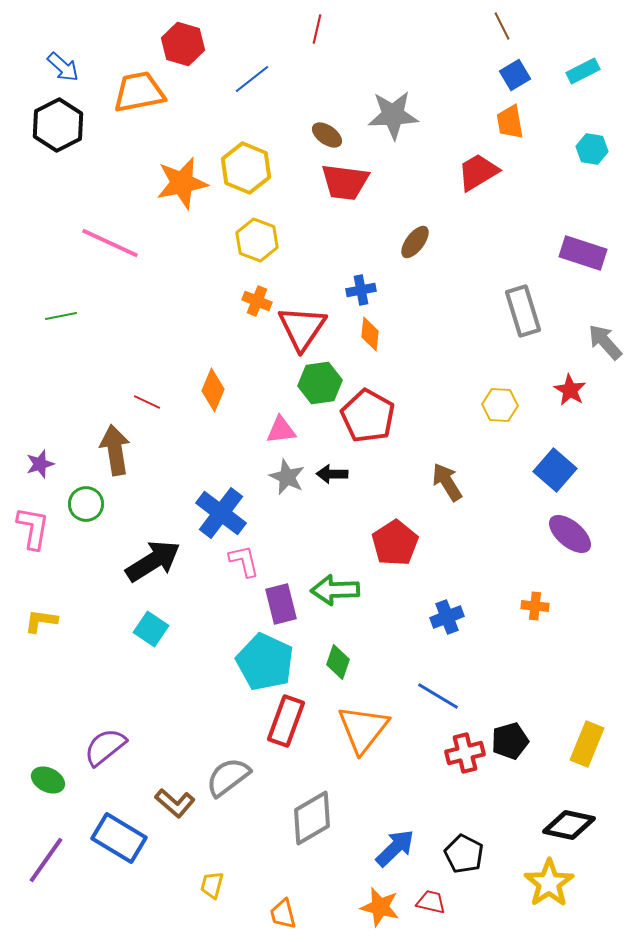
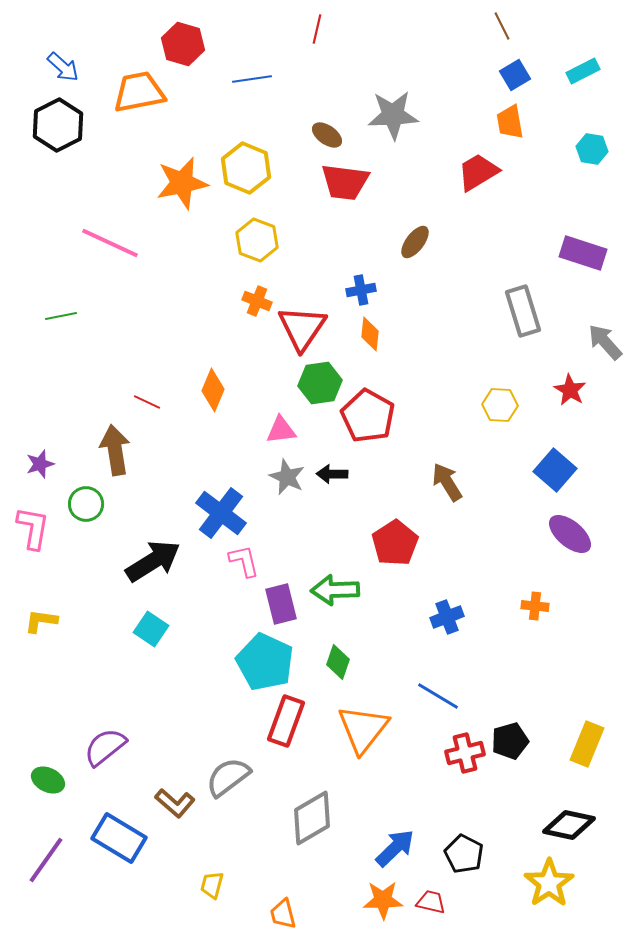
blue line at (252, 79): rotated 30 degrees clockwise
orange star at (380, 907): moved 3 px right, 7 px up; rotated 15 degrees counterclockwise
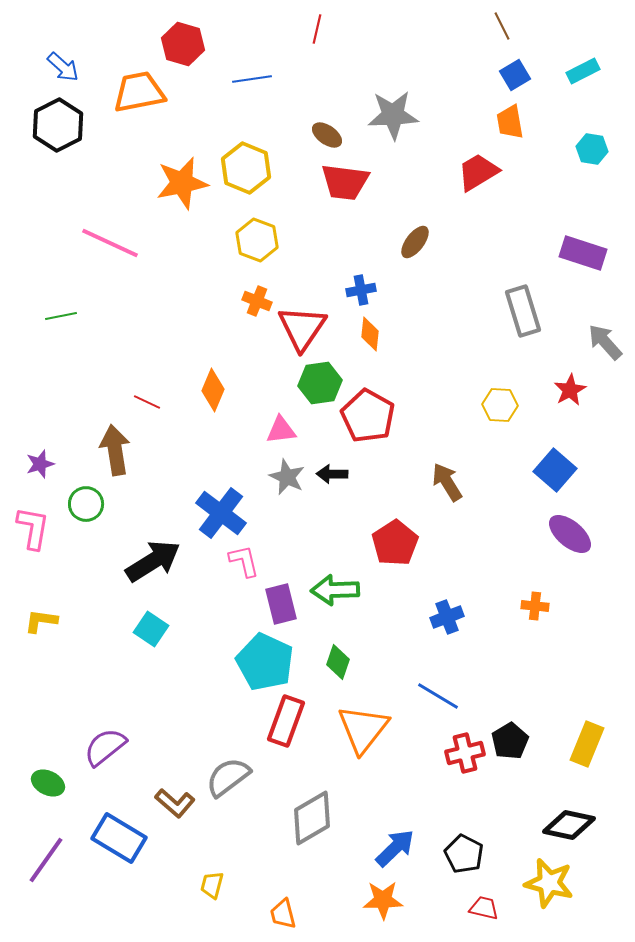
red star at (570, 390): rotated 12 degrees clockwise
black pentagon at (510, 741): rotated 15 degrees counterclockwise
green ellipse at (48, 780): moved 3 px down
yellow star at (549, 883): rotated 24 degrees counterclockwise
red trapezoid at (431, 902): moved 53 px right, 6 px down
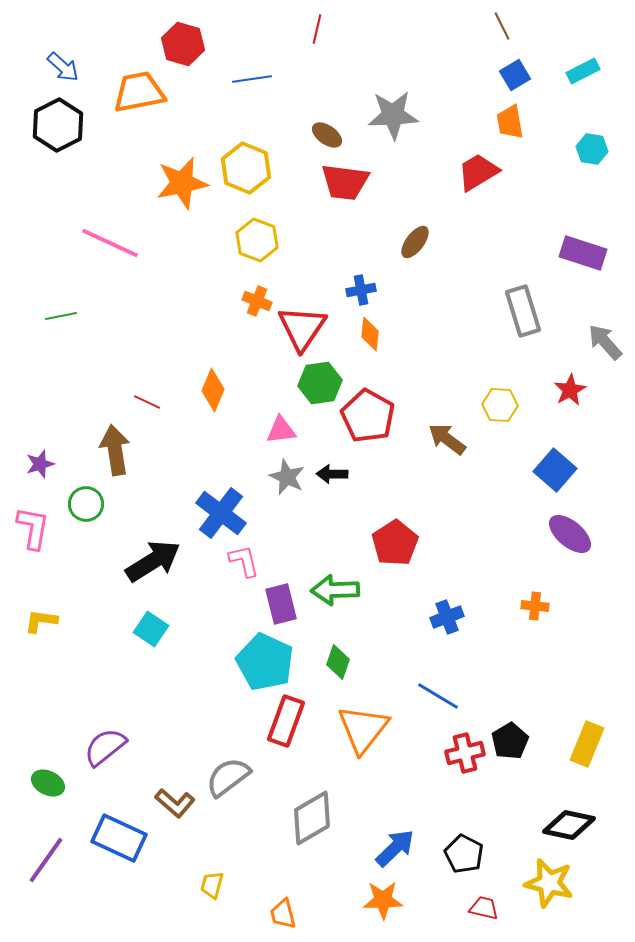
brown arrow at (447, 482): moved 43 px up; rotated 21 degrees counterclockwise
blue rectangle at (119, 838): rotated 6 degrees counterclockwise
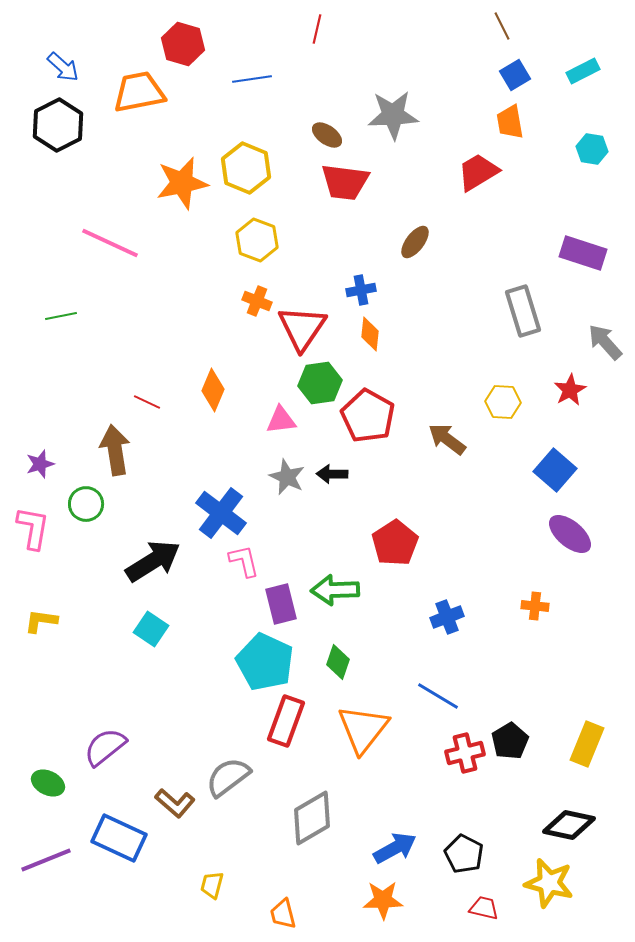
yellow hexagon at (500, 405): moved 3 px right, 3 px up
pink triangle at (281, 430): moved 10 px up
blue arrow at (395, 848): rotated 15 degrees clockwise
purple line at (46, 860): rotated 33 degrees clockwise
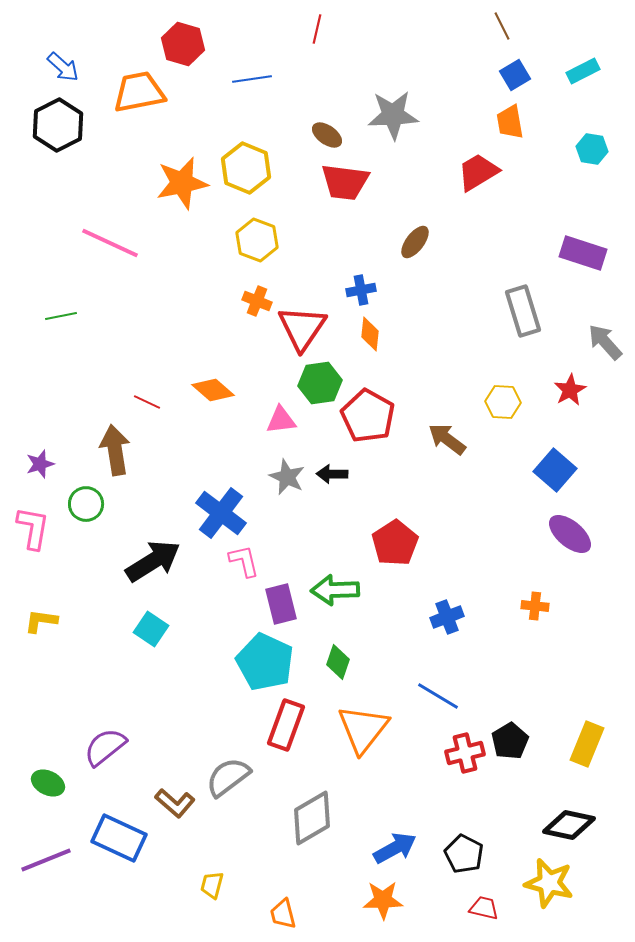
orange diamond at (213, 390): rotated 72 degrees counterclockwise
red rectangle at (286, 721): moved 4 px down
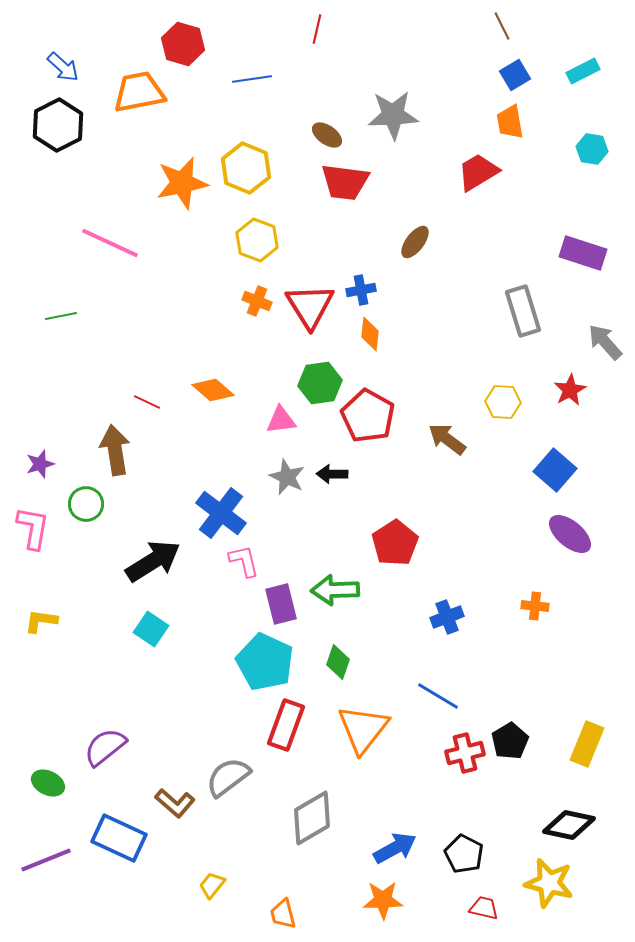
red triangle at (302, 328): moved 8 px right, 22 px up; rotated 6 degrees counterclockwise
yellow trapezoid at (212, 885): rotated 24 degrees clockwise
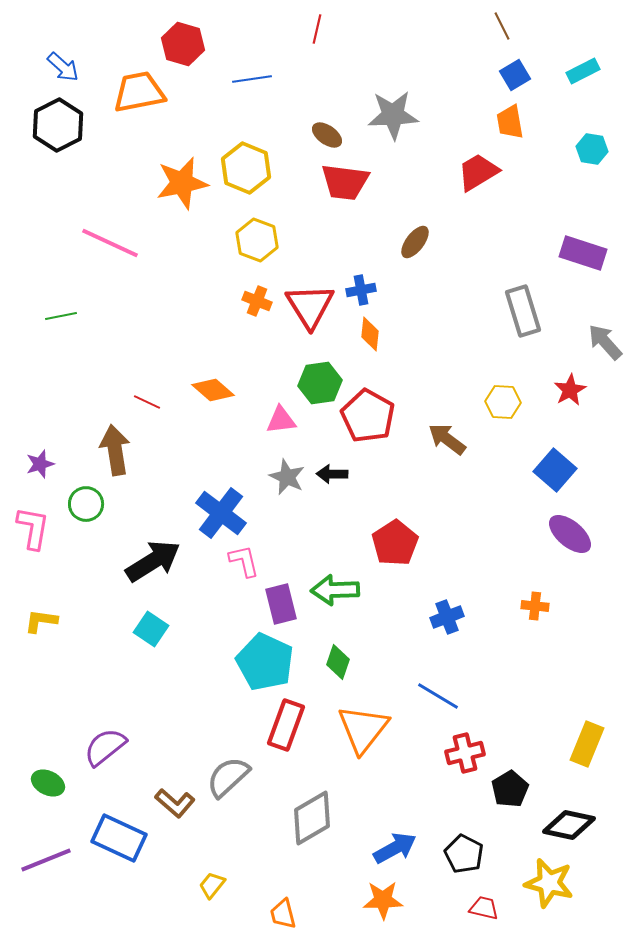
black pentagon at (510, 741): moved 48 px down
gray semicircle at (228, 777): rotated 6 degrees counterclockwise
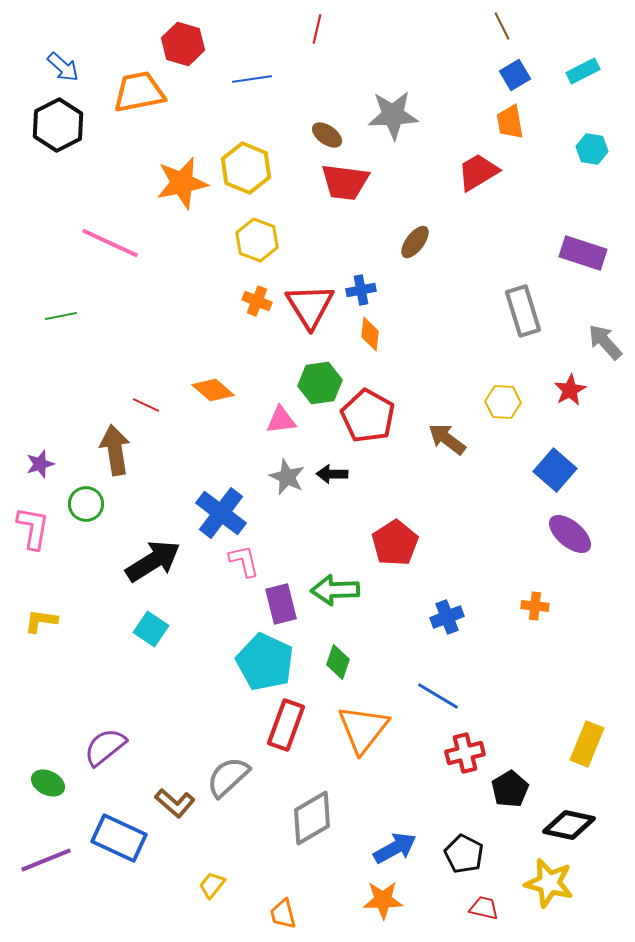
red line at (147, 402): moved 1 px left, 3 px down
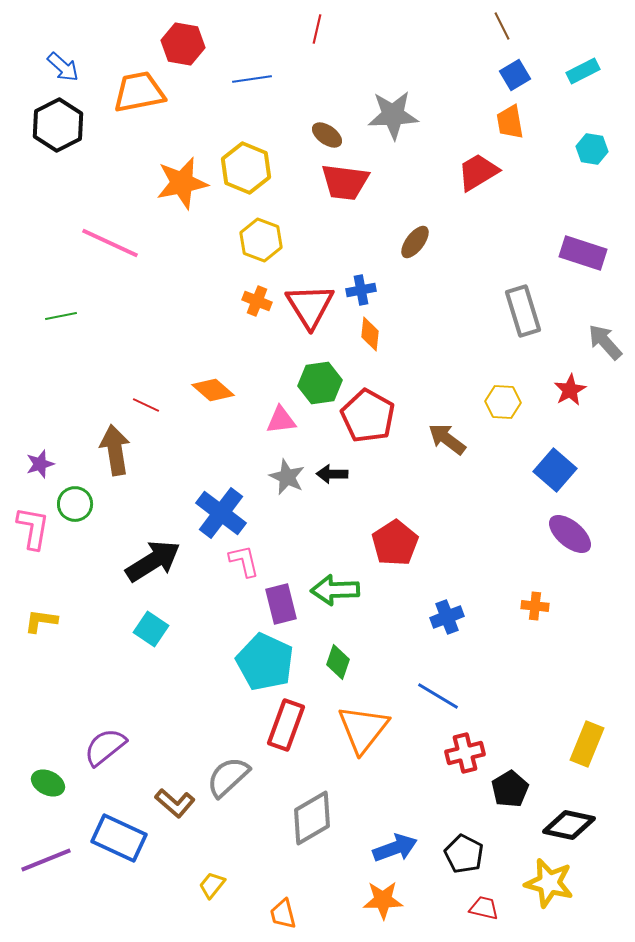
red hexagon at (183, 44): rotated 6 degrees counterclockwise
yellow hexagon at (257, 240): moved 4 px right
green circle at (86, 504): moved 11 px left
blue arrow at (395, 848): rotated 9 degrees clockwise
